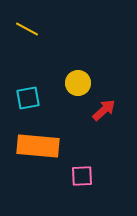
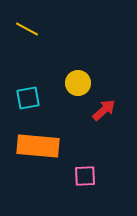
pink square: moved 3 px right
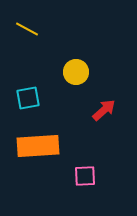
yellow circle: moved 2 px left, 11 px up
orange rectangle: rotated 9 degrees counterclockwise
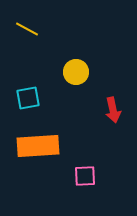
red arrow: moved 9 px right; rotated 120 degrees clockwise
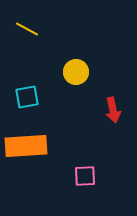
cyan square: moved 1 px left, 1 px up
orange rectangle: moved 12 px left
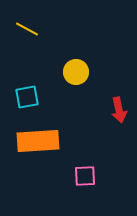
red arrow: moved 6 px right
orange rectangle: moved 12 px right, 5 px up
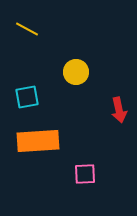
pink square: moved 2 px up
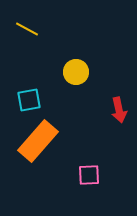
cyan square: moved 2 px right, 3 px down
orange rectangle: rotated 45 degrees counterclockwise
pink square: moved 4 px right, 1 px down
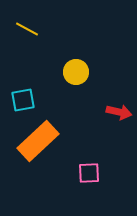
cyan square: moved 6 px left
red arrow: moved 2 px down; rotated 65 degrees counterclockwise
orange rectangle: rotated 6 degrees clockwise
pink square: moved 2 px up
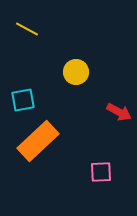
red arrow: rotated 15 degrees clockwise
pink square: moved 12 px right, 1 px up
